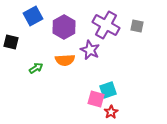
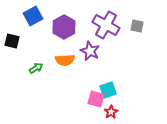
black square: moved 1 px right, 1 px up
purple star: moved 1 px down
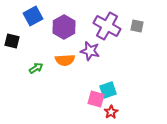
purple cross: moved 1 px right, 1 px down
purple star: rotated 12 degrees counterclockwise
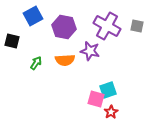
purple hexagon: rotated 20 degrees counterclockwise
green arrow: moved 5 px up; rotated 24 degrees counterclockwise
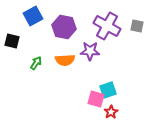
purple star: rotated 12 degrees counterclockwise
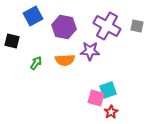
pink square: moved 1 px up
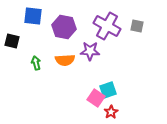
blue square: rotated 36 degrees clockwise
green arrow: rotated 48 degrees counterclockwise
pink square: rotated 18 degrees clockwise
